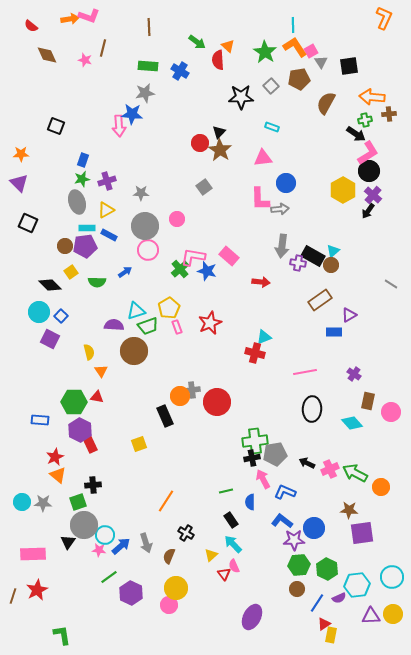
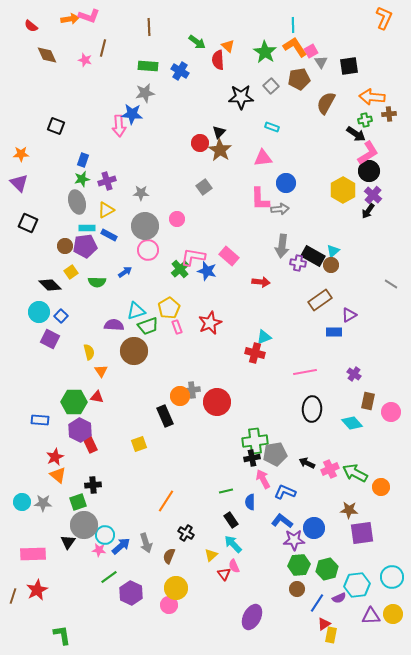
green hexagon at (327, 569): rotated 20 degrees clockwise
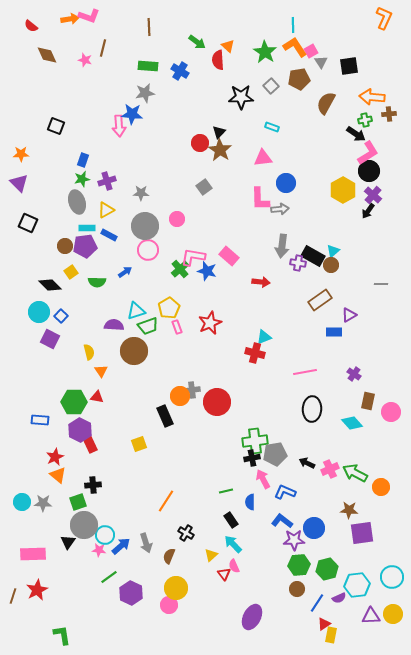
gray line at (391, 284): moved 10 px left; rotated 32 degrees counterclockwise
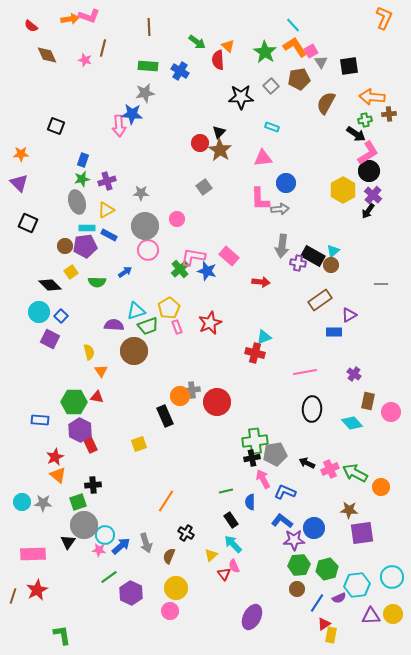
cyan line at (293, 25): rotated 42 degrees counterclockwise
pink circle at (169, 605): moved 1 px right, 6 px down
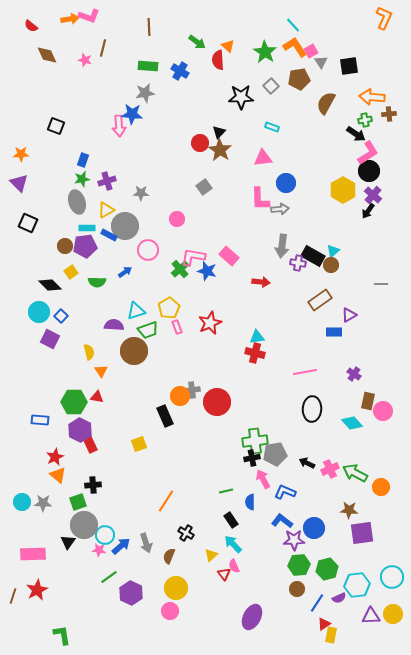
gray circle at (145, 226): moved 20 px left
green trapezoid at (148, 326): moved 4 px down
cyan triangle at (264, 337): moved 7 px left; rotated 14 degrees clockwise
pink circle at (391, 412): moved 8 px left, 1 px up
